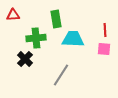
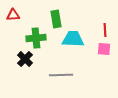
gray line: rotated 55 degrees clockwise
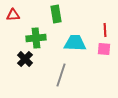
green rectangle: moved 5 px up
cyan trapezoid: moved 2 px right, 4 px down
gray line: rotated 70 degrees counterclockwise
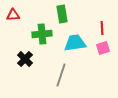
green rectangle: moved 6 px right
red line: moved 3 px left, 2 px up
green cross: moved 6 px right, 4 px up
cyan trapezoid: rotated 10 degrees counterclockwise
pink square: moved 1 px left, 1 px up; rotated 24 degrees counterclockwise
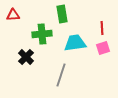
black cross: moved 1 px right, 2 px up
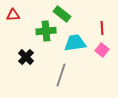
green rectangle: rotated 42 degrees counterclockwise
green cross: moved 4 px right, 3 px up
pink square: moved 1 px left, 2 px down; rotated 32 degrees counterclockwise
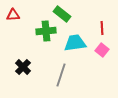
black cross: moved 3 px left, 10 px down
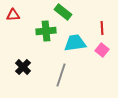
green rectangle: moved 1 px right, 2 px up
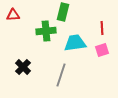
green rectangle: rotated 66 degrees clockwise
pink square: rotated 32 degrees clockwise
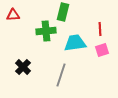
red line: moved 2 px left, 1 px down
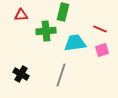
red triangle: moved 8 px right
red line: rotated 64 degrees counterclockwise
black cross: moved 2 px left, 7 px down; rotated 14 degrees counterclockwise
